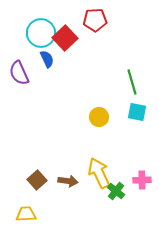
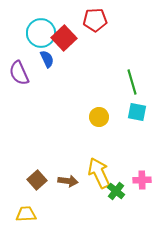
red square: moved 1 px left
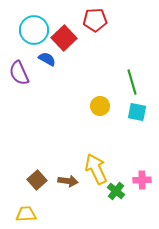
cyan circle: moved 7 px left, 3 px up
blue semicircle: rotated 36 degrees counterclockwise
yellow circle: moved 1 px right, 11 px up
yellow arrow: moved 3 px left, 4 px up
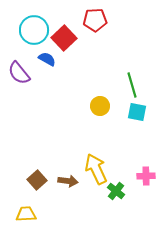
purple semicircle: rotated 15 degrees counterclockwise
green line: moved 3 px down
pink cross: moved 4 px right, 4 px up
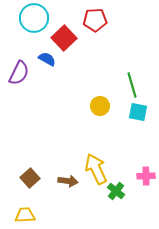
cyan circle: moved 12 px up
purple semicircle: rotated 115 degrees counterclockwise
cyan square: moved 1 px right
brown square: moved 7 px left, 2 px up
yellow trapezoid: moved 1 px left, 1 px down
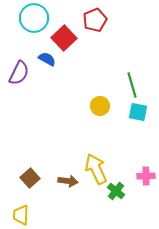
red pentagon: rotated 20 degrees counterclockwise
yellow trapezoid: moved 4 px left; rotated 85 degrees counterclockwise
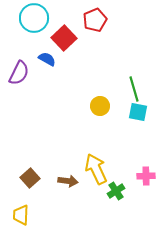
green line: moved 2 px right, 4 px down
green cross: rotated 18 degrees clockwise
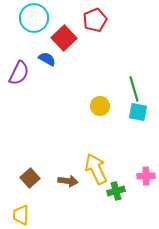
green cross: rotated 18 degrees clockwise
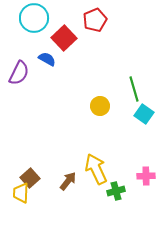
cyan square: moved 6 px right, 2 px down; rotated 24 degrees clockwise
brown arrow: rotated 60 degrees counterclockwise
yellow trapezoid: moved 22 px up
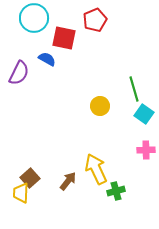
red square: rotated 35 degrees counterclockwise
pink cross: moved 26 px up
